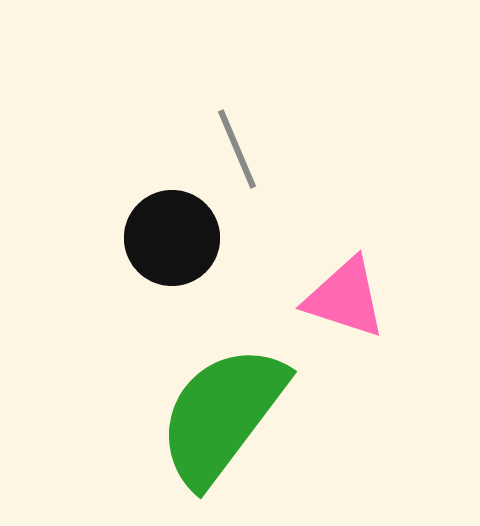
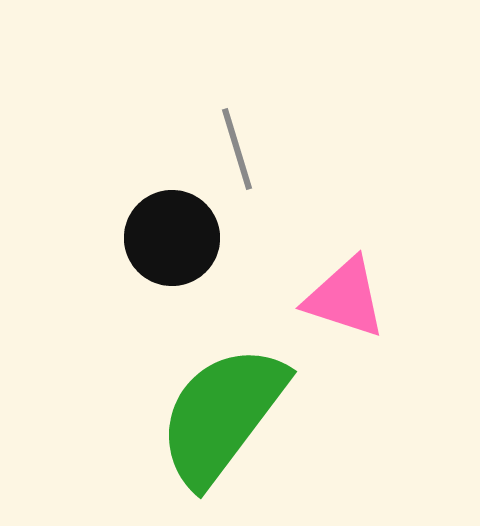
gray line: rotated 6 degrees clockwise
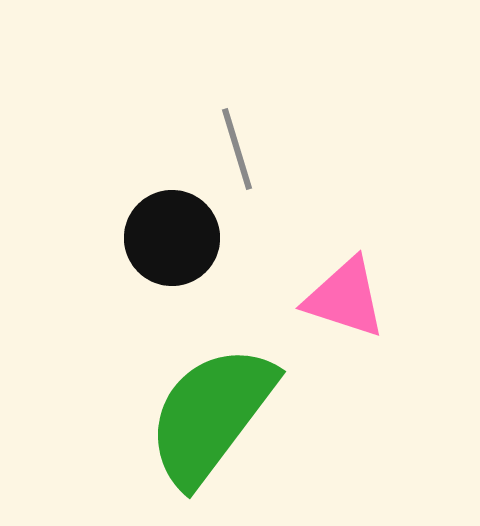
green semicircle: moved 11 px left
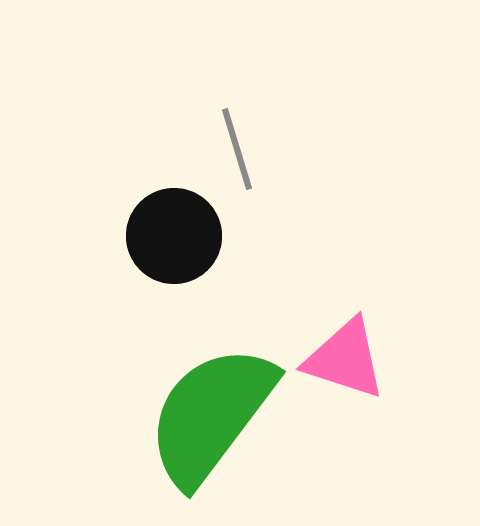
black circle: moved 2 px right, 2 px up
pink triangle: moved 61 px down
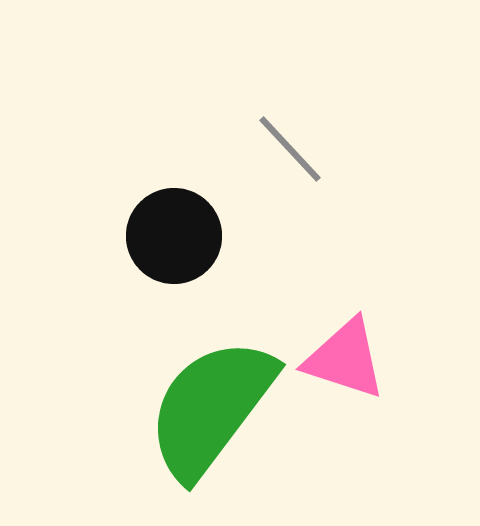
gray line: moved 53 px right; rotated 26 degrees counterclockwise
green semicircle: moved 7 px up
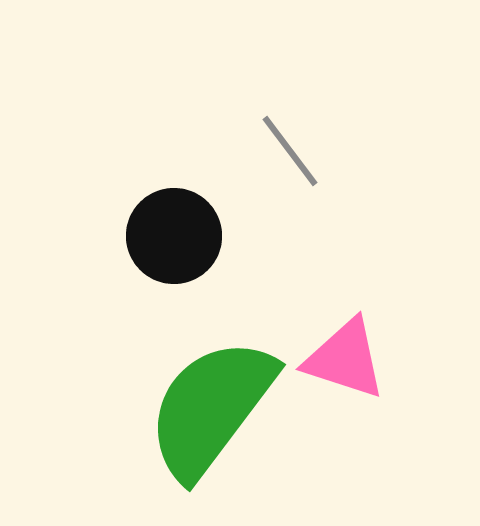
gray line: moved 2 px down; rotated 6 degrees clockwise
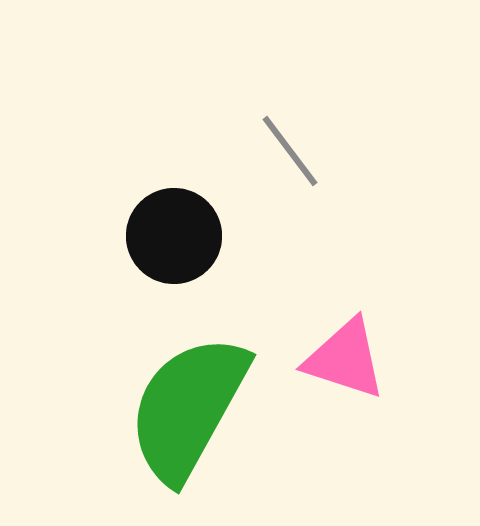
green semicircle: moved 23 px left; rotated 8 degrees counterclockwise
